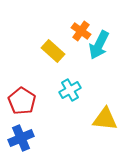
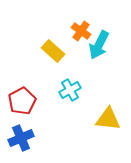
red pentagon: rotated 12 degrees clockwise
yellow triangle: moved 3 px right
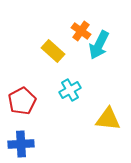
blue cross: moved 6 px down; rotated 20 degrees clockwise
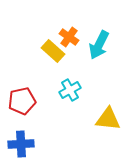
orange cross: moved 12 px left, 6 px down
red pentagon: rotated 16 degrees clockwise
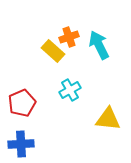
orange cross: rotated 36 degrees clockwise
cyan arrow: rotated 128 degrees clockwise
red pentagon: moved 2 px down; rotated 12 degrees counterclockwise
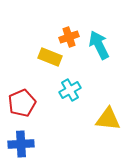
yellow rectangle: moved 3 px left, 6 px down; rotated 20 degrees counterclockwise
